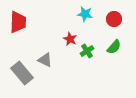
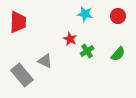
red circle: moved 4 px right, 3 px up
green semicircle: moved 4 px right, 7 px down
gray triangle: moved 1 px down
gray rectangle: moved 2 px down
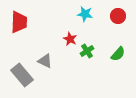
red trapezoid: moved 1 px right
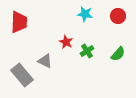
red star: moved 4 px left, 3 px down
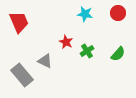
red circle: moved 3 px up
red trapezoid: rotated 25 degrees counterclockwise
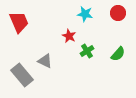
red star: moved 3 px right, 6 px up
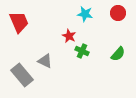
green cross: moved 5 px left; rotated 32 degrees counterclockwise
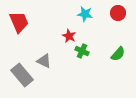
gray triangle: moved 1 px left
